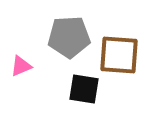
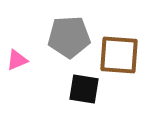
pink triangle: moved 4 px left, 6 px up
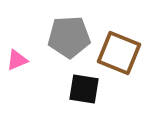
brown square: moved 2 px up; rotated 18 degrees clockwise
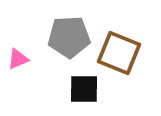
pink triangle: moved 1 px right, 1 px up
black square: rotated 8 degrees counterclockwise
